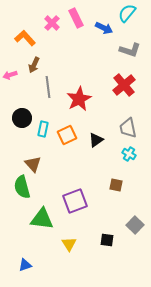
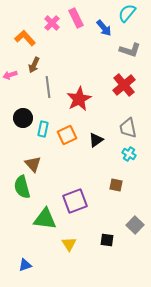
blue arrow: rotated 24 degrees clockwise
black circle: moved 1 px right
green triangle: moved 3 px right
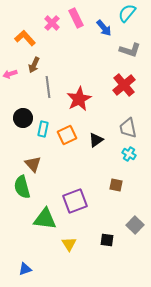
pink arrow: moved 1 px up
blue triangle: moved 4 px down
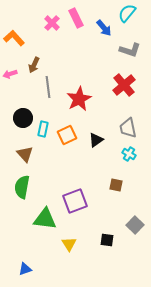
orange L-shape: moved 11 px left
brown triangle: moved 8 px left, 10 px up
green semicircle: rotated 25 degrees clockwise
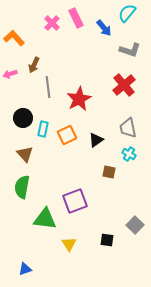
brown square: moved 7 px left, 13 px up
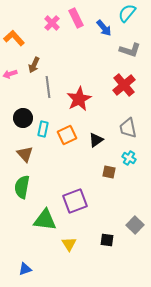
cyan cross: moved 4 px down
green triangle: moved 1 px down
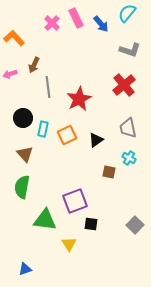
blue arrow: moved 3 px left, 4 px up
black square: moved 16 px left, 16 px up
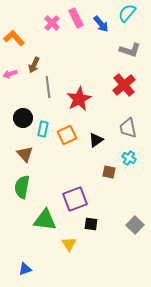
purple square: moved 2 px up
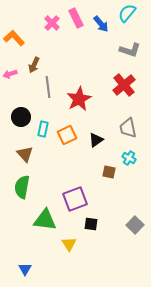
black circle: moved 2 px left, 1 px up
blue triangle: rotated 40 degrees counterclockwise
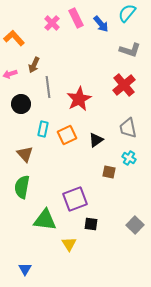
black circle: moved 13 px up
